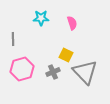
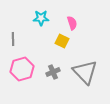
yellow square: moved 4 px left, 14 px up
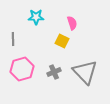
cyan star: moved 5 px left, 1 px up
gray cross: moved 1 px right
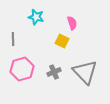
cyan star: rotated 14 degrees clockwise
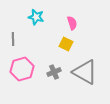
yellow square: moved 4 px right, 3 px down
gray triangle: rotated 16 degrees counterclockwise
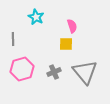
cyan star: rotated 14 degrees clockwise
pink semicircle: moved 3 px down
yellow square: rotated 24 degrees counterclockwise
gray triangle: rotated 20 degrees clockwise
